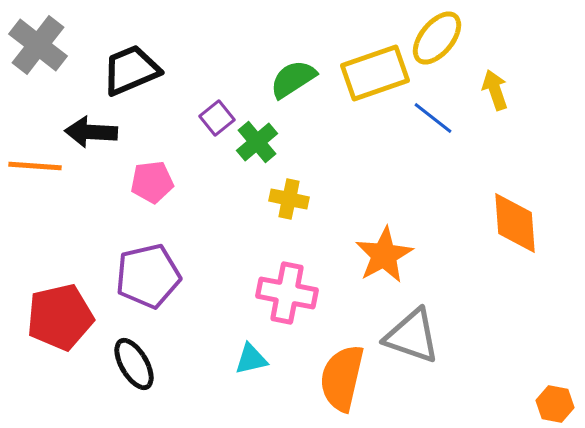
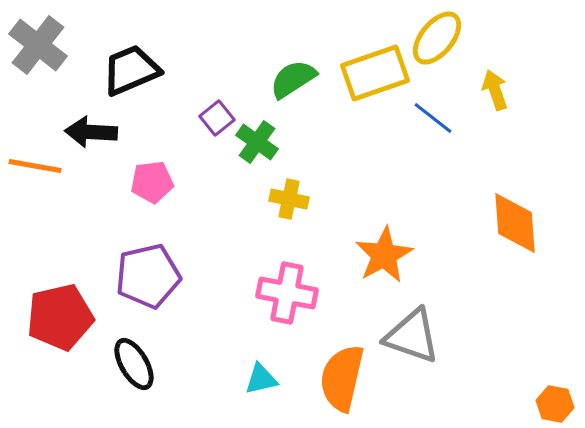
green cross: rotated 15 degrees counterclockwise
orange line: rotated 6 degrees clockwise
cyan triangle: moved 10 px right, 20 px down
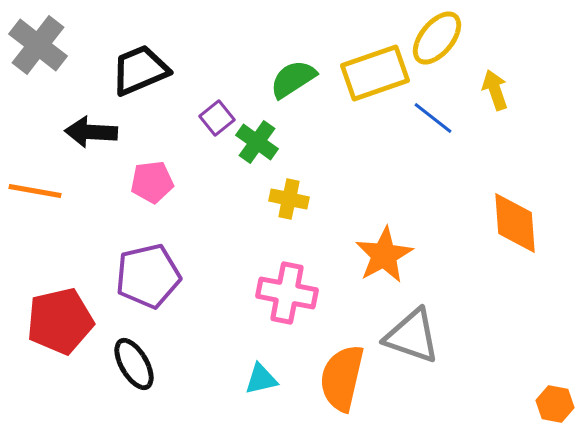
black trapezoid: moved 9 px right
orange line: moved 25 px down
red pentagon: moved 4 px down
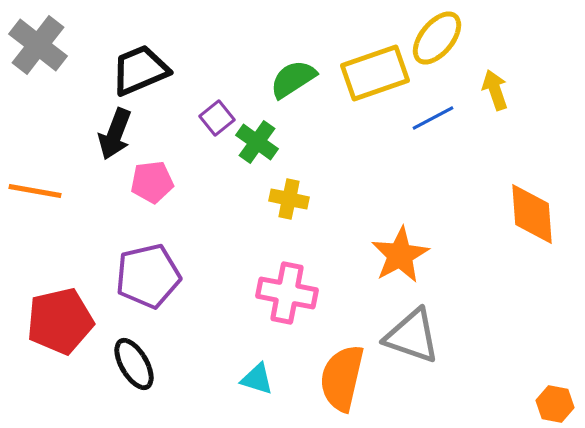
blue line: rotated 66 degrees counterclockwise
black arrow: moved 24 px right, 2 px down; rotated 72 degrees counterclockwise
orange diamond: moved 17 px right, 9 px up
orange star: moved 16 px right
cyan triangle: moved 4 px left; rotated 30 degrees clockwise
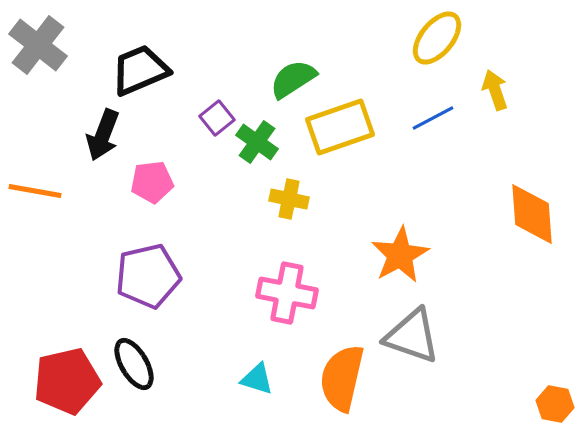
yellow rectangle: moved 35 px left, 54 px down
black arrow: moved 12 px left, 1 px down
red pentagon: moved 7 px right, 60 px down
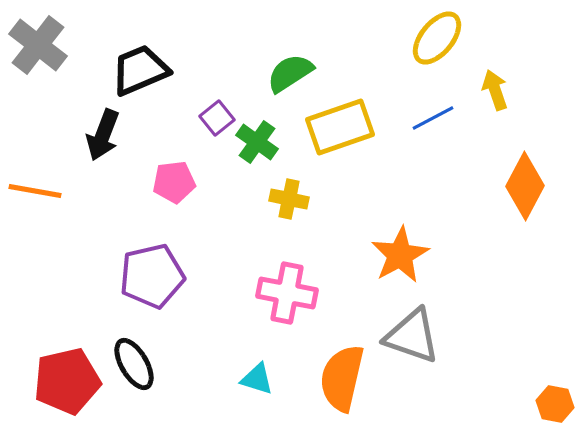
green semicircle: moved 3 px left, 6 px up
pink pentagon: moved 22 px right
orange diamond: moved 7 px left, 28 px up; rotated 32 degrees clockwise
purple pentagon: moved 4 px right
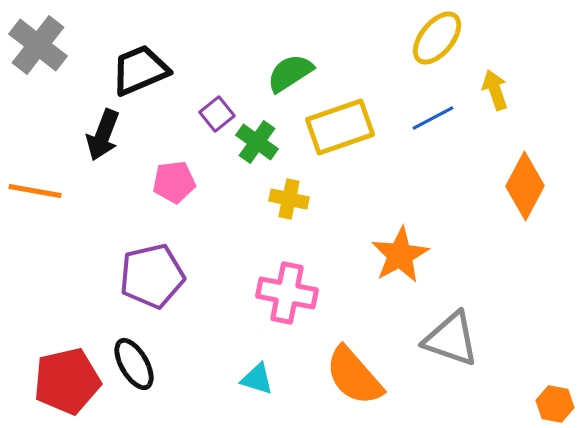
purple square: moved 4 px up
gray triangle: moved 39 px right, 3 px down
orange semicircle: moved 12 px right, 2 px up; rotated 54 degrees counterclockwise
